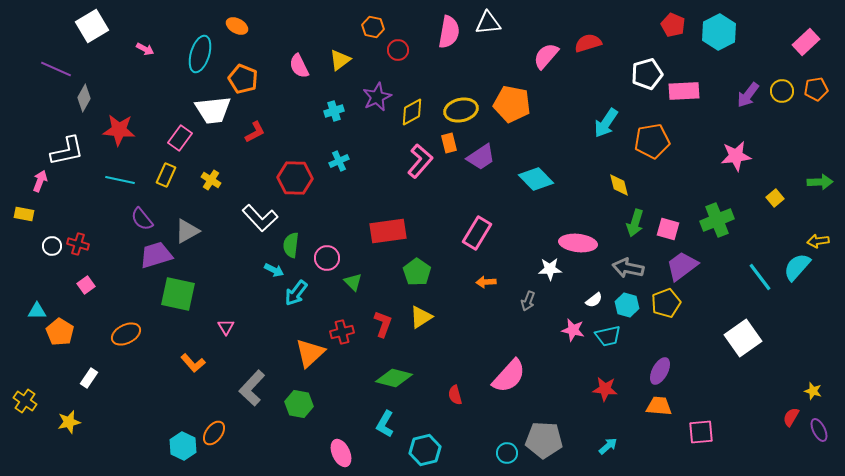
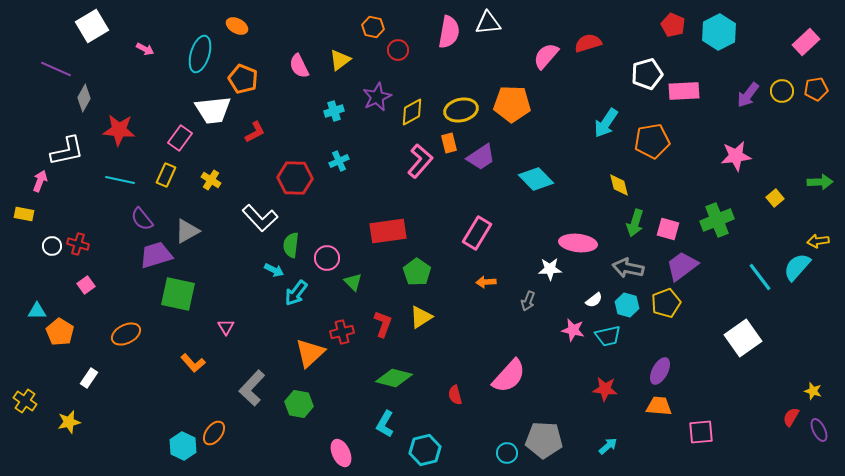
orange pentagon at (512, 104): rotated 9 degrees counterclockwise
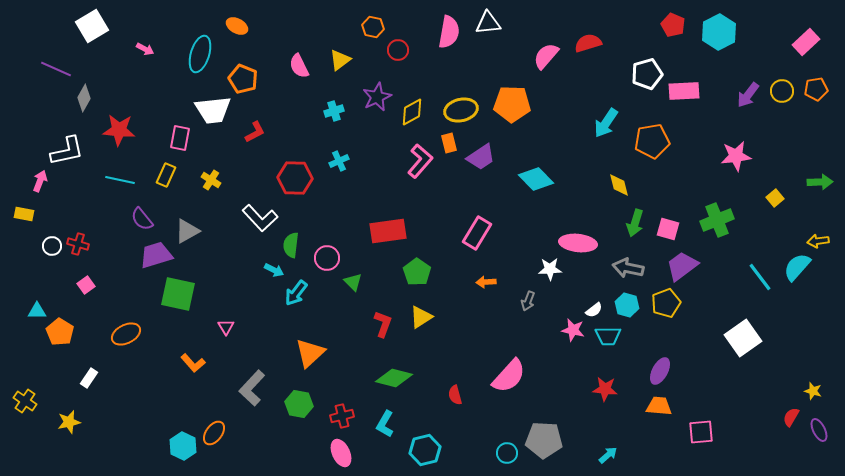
pink rectangle at (180, 138): rotated 25 degrees counterclockwise
white semicircle at (594, 300): moved 10 px down
red cross at (342, 332): moved 84 px down
cyan trapezoid at (608, 336): rotated 12 degrees clockwise
cyan arrow at (608, 446): moved 9 px down
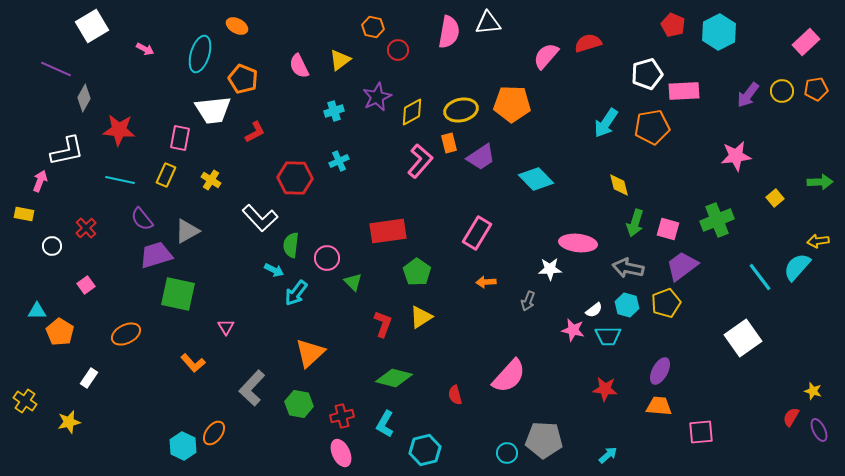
orange pentagon at (652, 141): moved 14 px up
red cross at (78, 244): moved 8 px right, 16 px up; rotated 30 degrees clockwise
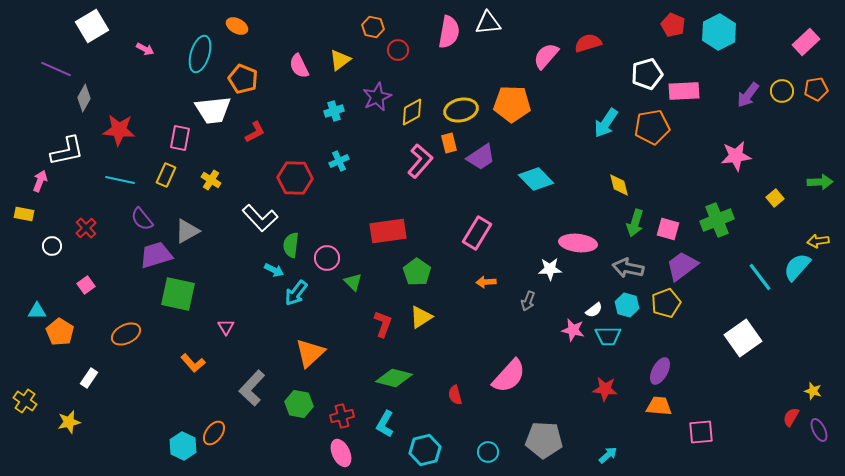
cyan circle at (507, 453): moved 19 px left, 1 px up
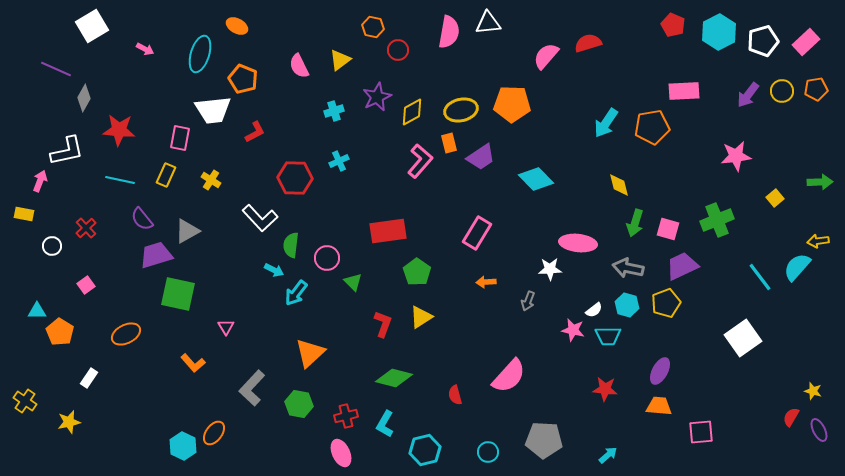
white pentagon at (647, 74): moved 116 px right, 33 px up
purple trapezoid at (682, 266): rotated 12 degrees clockwise
red cross at (342, 416): moved 4 px right
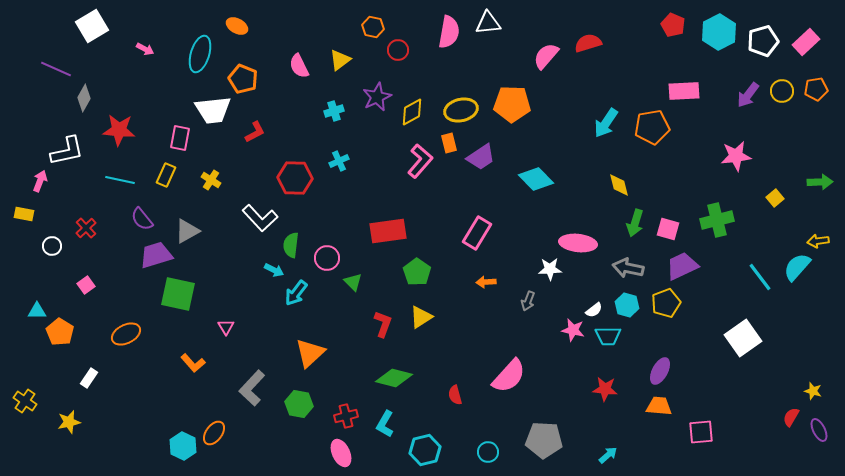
green cross at (717, 220): rotated 8 degrees clockwise
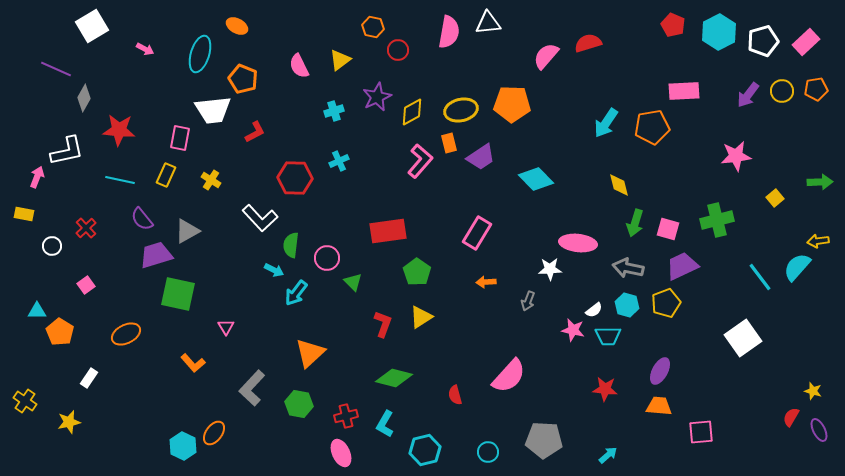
pink arrow at (40, 181): moved 3 px left, 4 px up
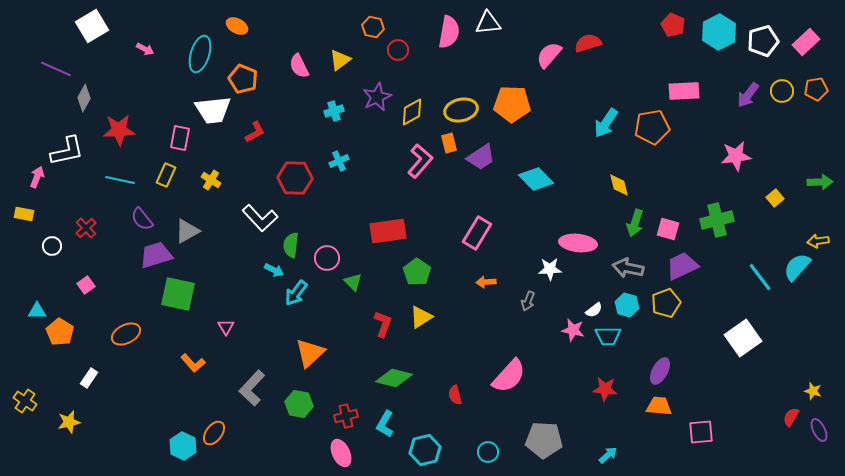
pink semicircle at (546, 56): moved 3 px right, 1 px up
red star at (119, 130): rotated 8 degrees counterclockwise
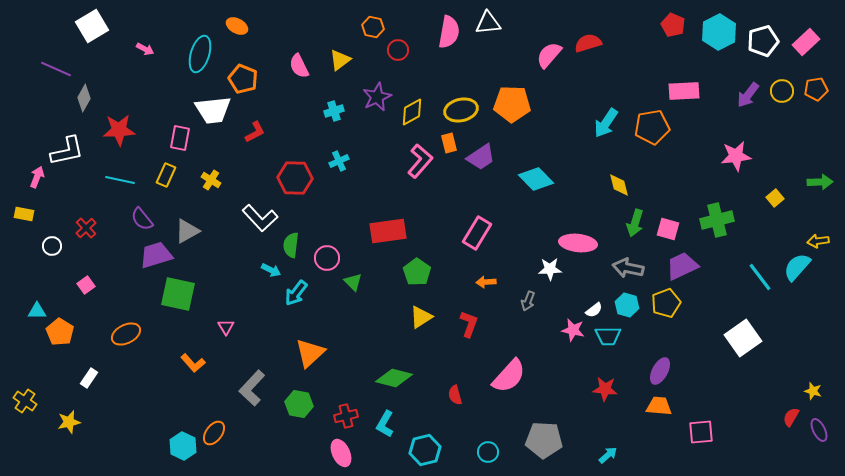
cyan arrow at (274, 270): moved 3 px left
red L-shape at (383, 324): moved 86 px right
